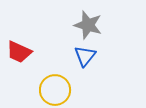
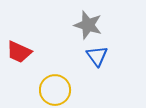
blue triangle: moved 12 px right; rotated 15 degrees counterclockwise
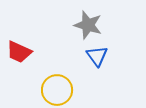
yellow circle: moved 2 px right
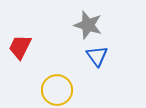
red trapezoid: moved 1 px right, 5 px up; rotated 92 degrees clockwise
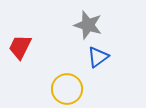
blue triangle: moved 1 px right, 1 px down; rotated 30 degrees clockwise
yellow circle: moved 10 px right, 1 px up
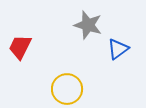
blue triangle: moved 20 px right, 8 px up
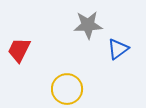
gray star: rotated 20 degrees counterclockwise
red trapezoid: moved 1 px left, 3 px down
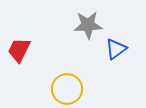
blue triangle: moved 2 px left
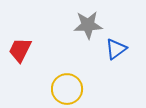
red trapezoid: moved 1 px right
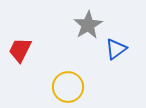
gray star: rotated 28 degrees counterclockwise
yellow circle: moved 1 px right, 2 px up
